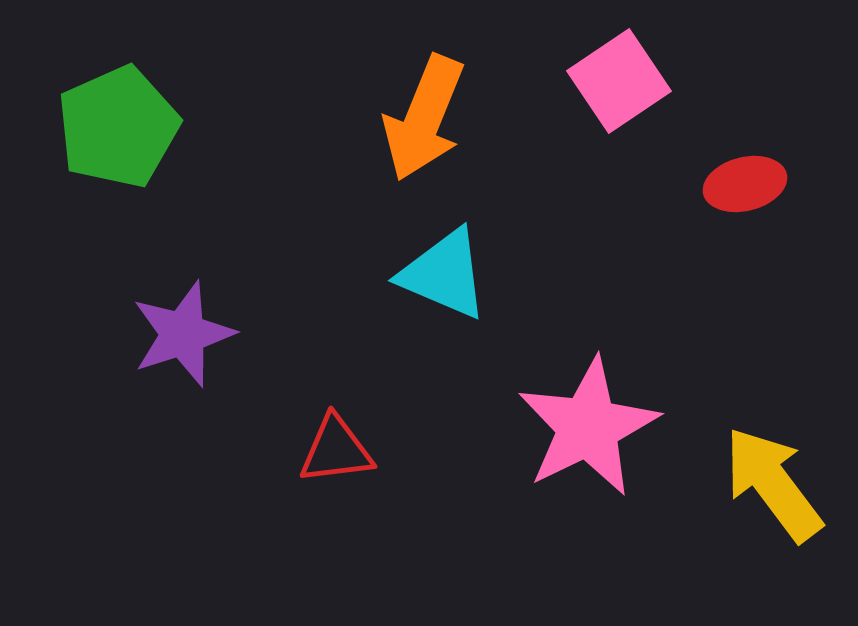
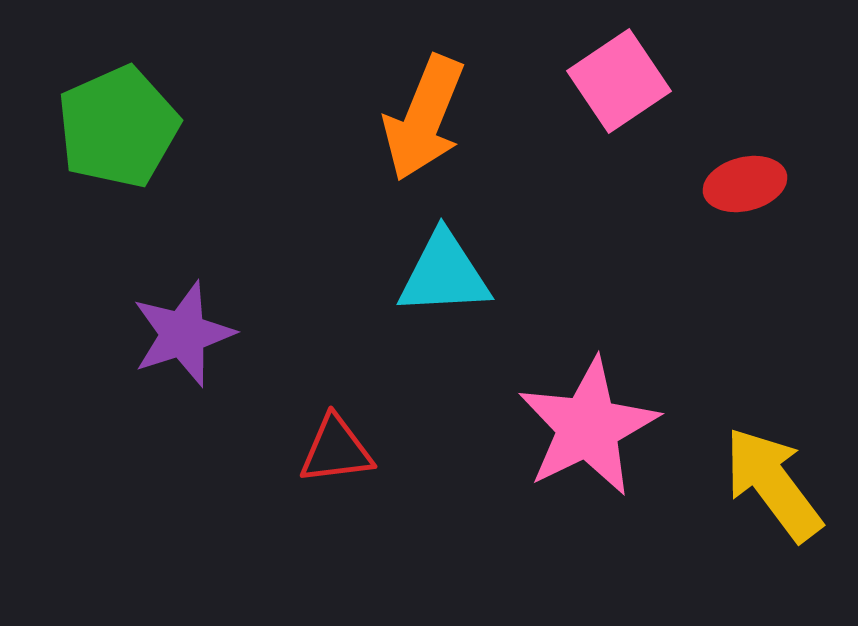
cyan triangle: rotated 26 degrees counterclockwise
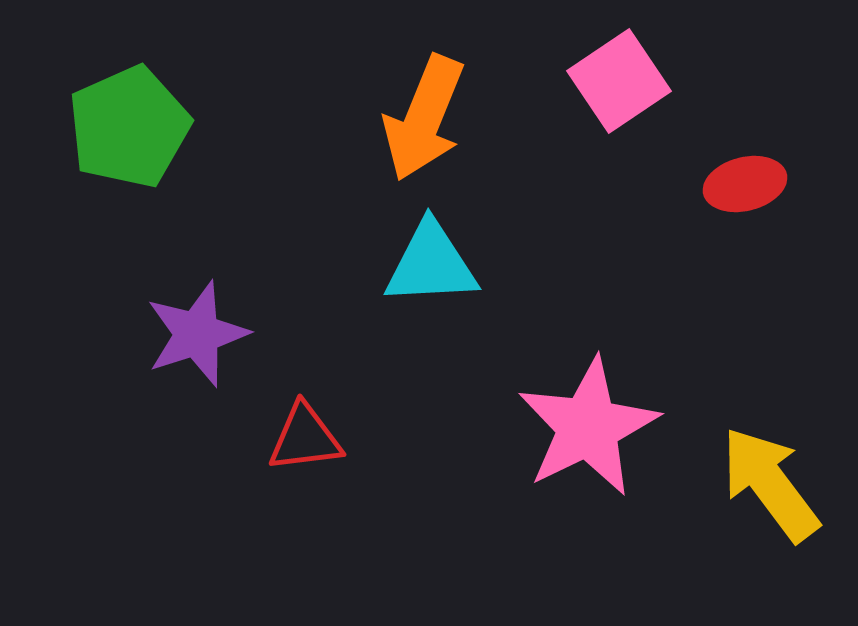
green pentagon: moved 11 px right
cyan triangle: moved 13 px left, 10 px up
purple star: moved 14 px right
red triangle: moved 31 px left, 12 px up
yellow arrow: moved 3 px left
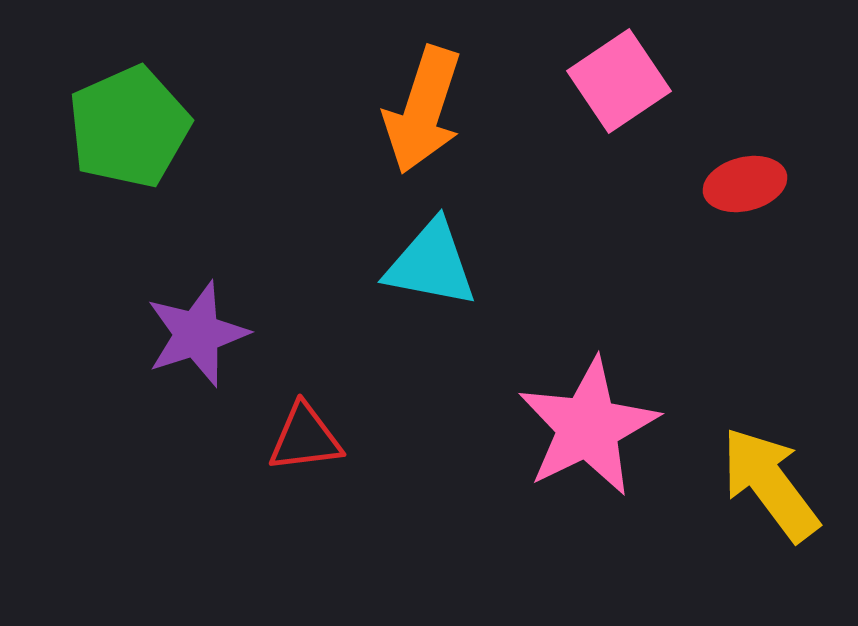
orange arrow: moved 1 px left, 8 px up; rotated 4 degrees counterclockwise
cyan triangle: rotated 14 degrees clockwise
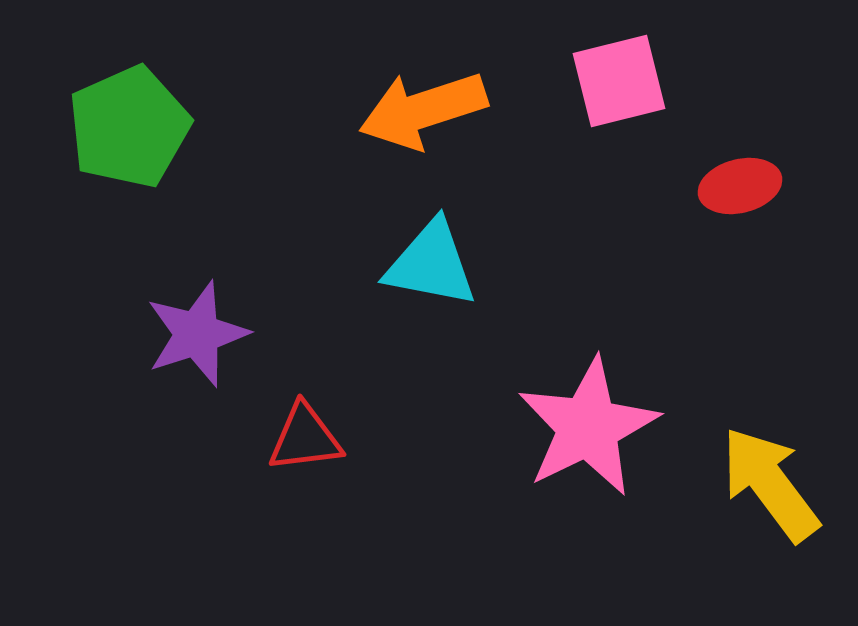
pink square: rotated 20 degrees clockwise
orange arrow: rotated 54 degrees clockwise
red ellipse: moved 5 px left, 2 px down
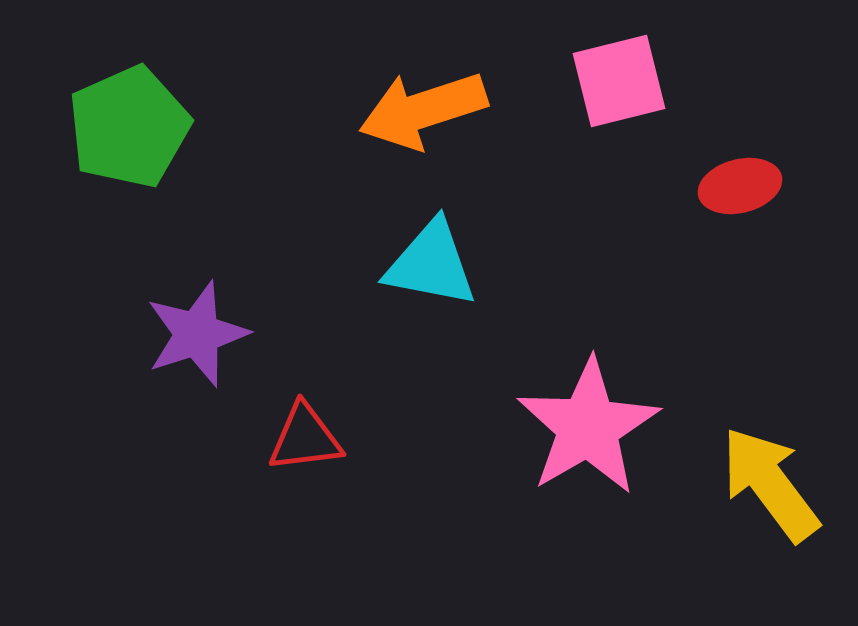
pink star: rotated 4 degrees counterclockwise
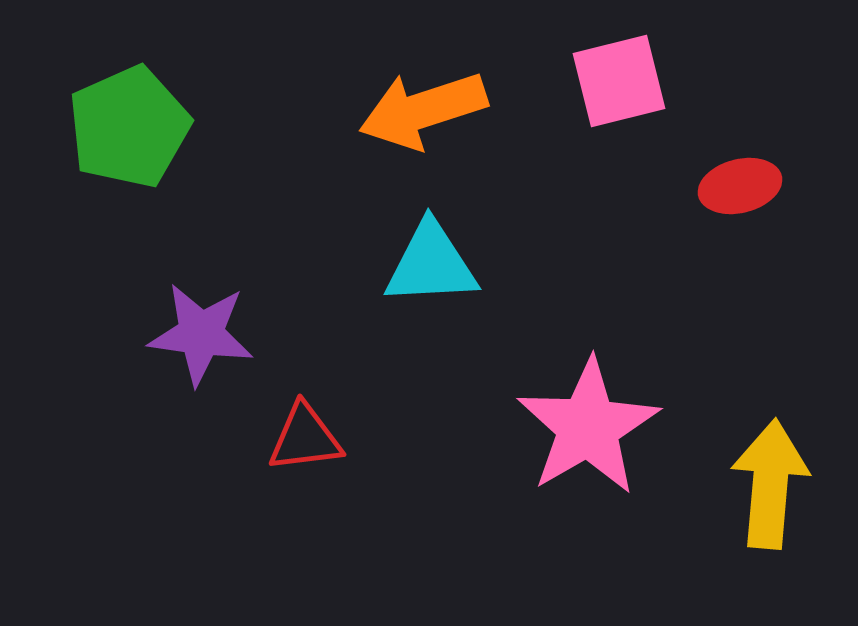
cyan triangle: rotated 14 degrees counterclockwise
purple star: moved 4 px right; rotated 26 degrees clockwise
yellow arrow: rotated 42 degrees clockwise
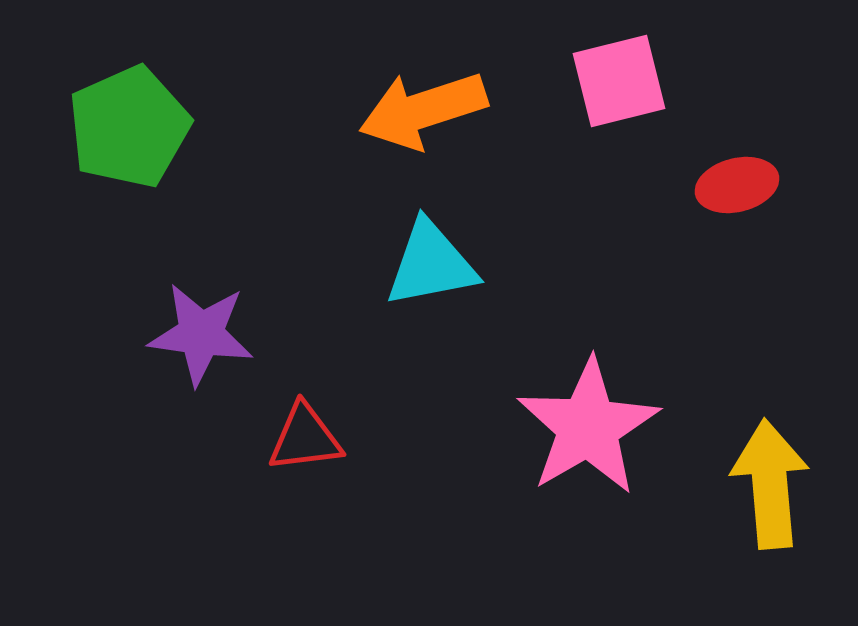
red ellipse: moved 3 px left, 1 px up
cyan triangle: rotated 8 degrees counterclockwise
yellow arrow: rotated 10 degrees counterclockwise
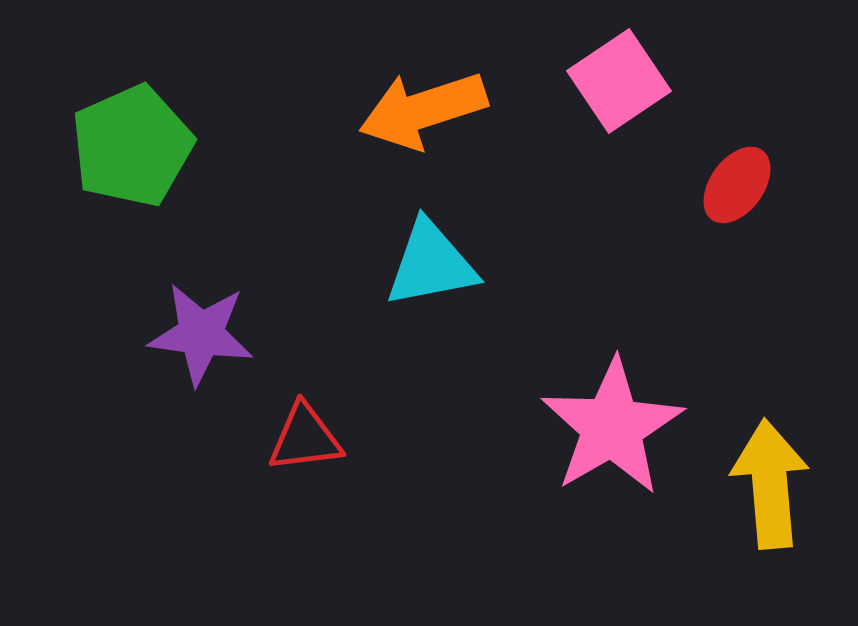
pink square: rotated 20 degrees counterclockwise
green pentagon: moved 3 px right, 19 px down
red ellipse: rotated 40 degrees counterclockwise
pink star: moved 24 px right
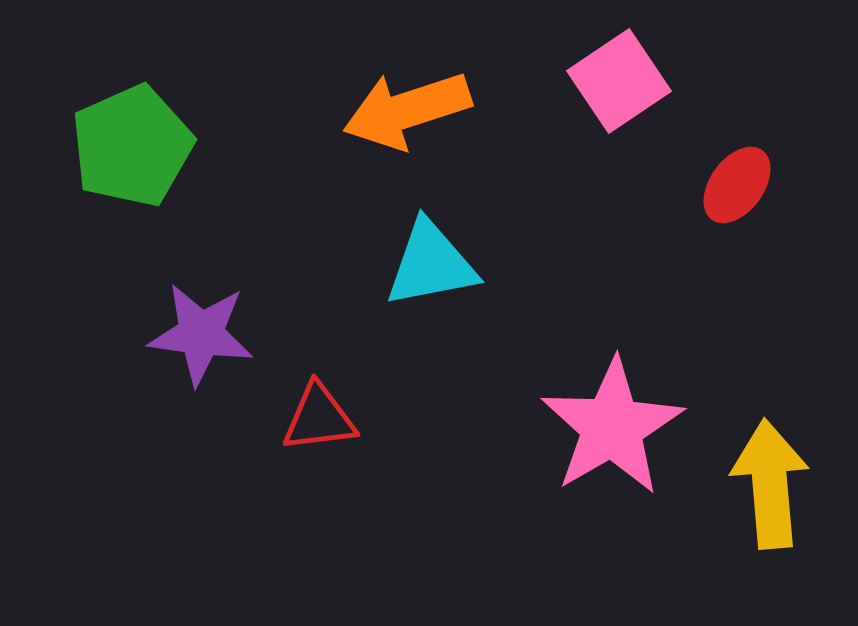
orange arrow: moved 16 px left
red triangle: moved 14 px right, 20 px up
